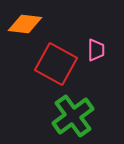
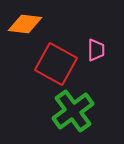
green cross: moved 5 px up
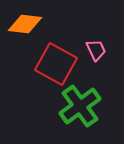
pink trapezoid: rotated 25 degrees counterclockwise
green cross: moved 7 px right, 5 px up
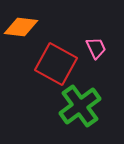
orange diamond: moved 4 px left, 3 px down
pink trapezoid: moved 2 px up
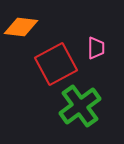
pink trapezoid: rotated 25 degrees clockwise
red square: rotated 33 degrees clockwise
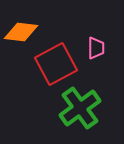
orange diamond: moved 5 px down
green cross: moved 2 px down
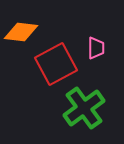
green cross: moved 4 px right
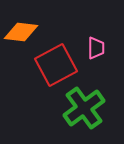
red square: moved 1 px down
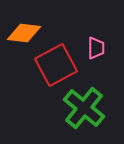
orange diamond: moved 3 px right, 1 px down
green cross: rotated 15 degrees counterclockwise
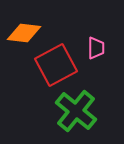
green cross: moved 8 px left, 3 px down
